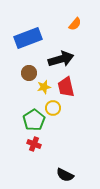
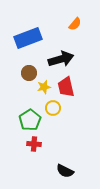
green pentagon: moved 4 px left
red cross: rotated 16 degrees counterclockwise
black semicircle: moved 4 px up
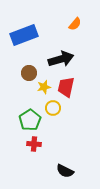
blue rectangle: moved 4 px left, 3 px up
red trapezoid: rotated 25 degrees clockwise
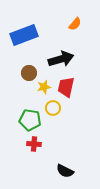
green pentagon: rotated 30 degrees counterclockwise
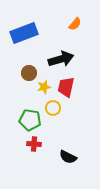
blue rectangle: moved 2 px up
black semicircle: moved 3 px right, 14 px up
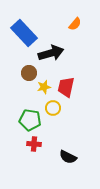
blue rectangle: rotated 68 degrees clockwise
black arrow: moved 10 px left, 6 px up
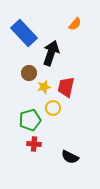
black arrow: rotated 55 degrees counterclockwise
green pentagon: rotated 25 degrees counterclockwise
black semicircle: moved 2 px right
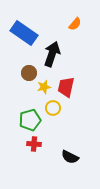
blue rectangle: rotated 12 degrees counterclockwise
black arrow: moved 1 px right, 1 px down
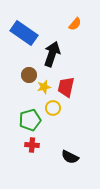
brown circle: moved 2 px down
red cross: moved 2 px left, 1 px down
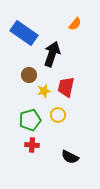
yellow star: moved 4 px down
yellow circle: moved 5 px right, 7 px down
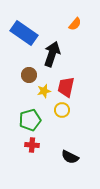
yellow circle: moved 4 px right, 5 px up
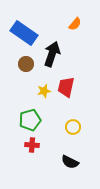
brown circle: moved 3 px left, 11 px up
yellow circle: moved 11 px right, 17 px down
black semicircle: moved 5 px down
